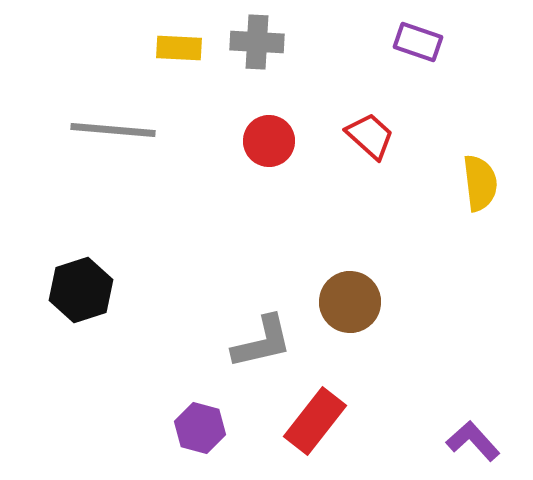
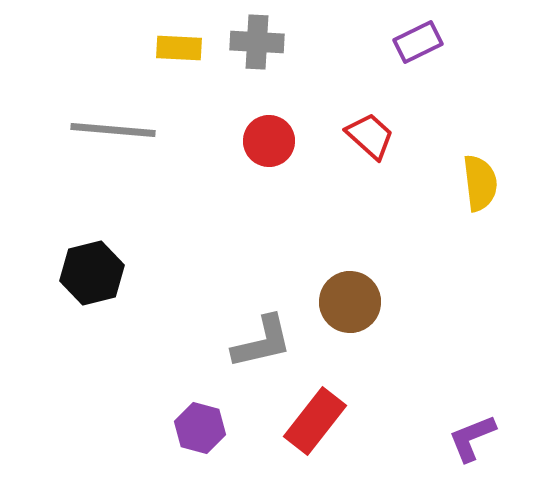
purple rectangle: rotated 45 degrees counterclockwise
black hexagon: moved 11 px right, 17 px up; rotated 4 degrees clockwise
purple L-shape: moved 1 px left, 3 px up; rotated 70 degrees counterclockwise
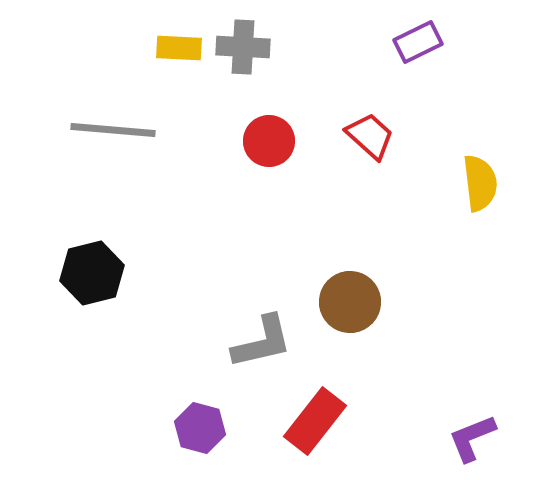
gray cross: moved 14 px left, 5 px down
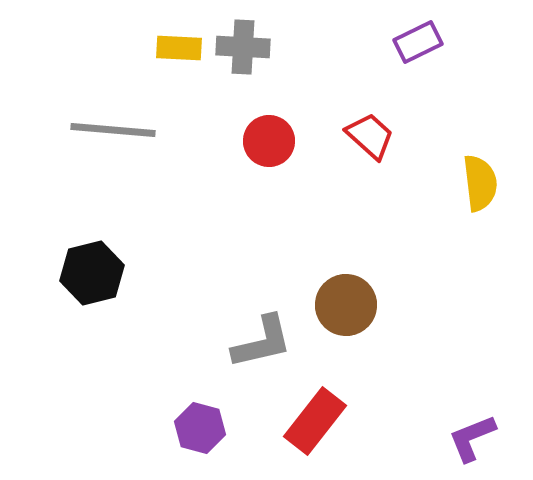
brown circle: moved 4 px left, 3 px down
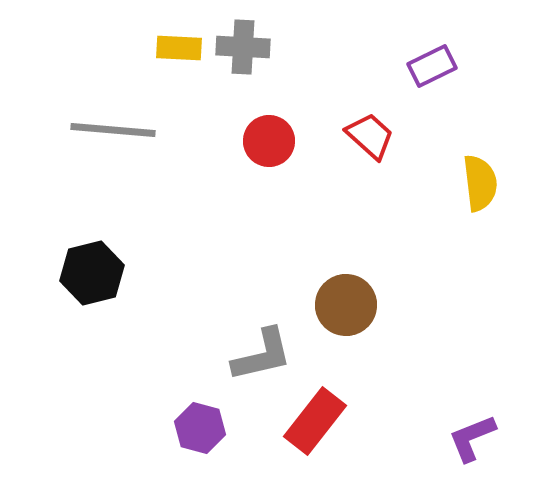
purple rectangle: moved 14 px right, 24 px down
gray L-shape: moved 13 px down
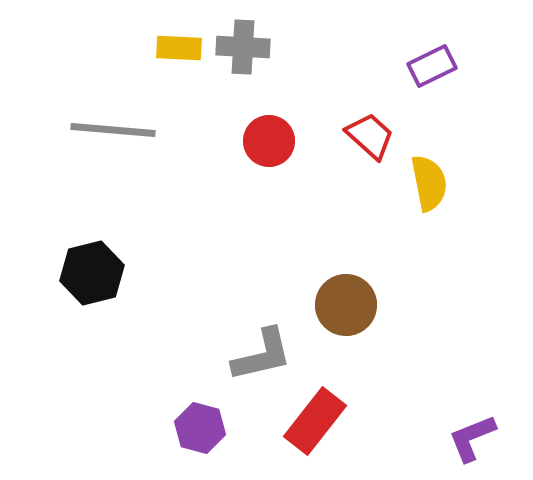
yellow semicircle: moved 51 px left; rotated 4 degrees counterclockwise
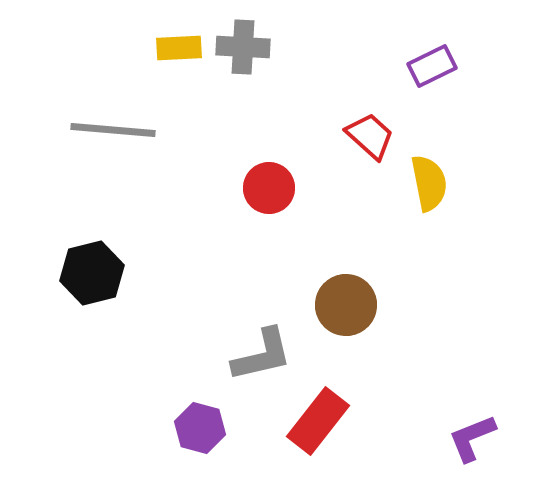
yellow rectangle: rotated 6 degrees counterclockwise
red circle: moved 47 px down
red rectangle: moved 3 px right
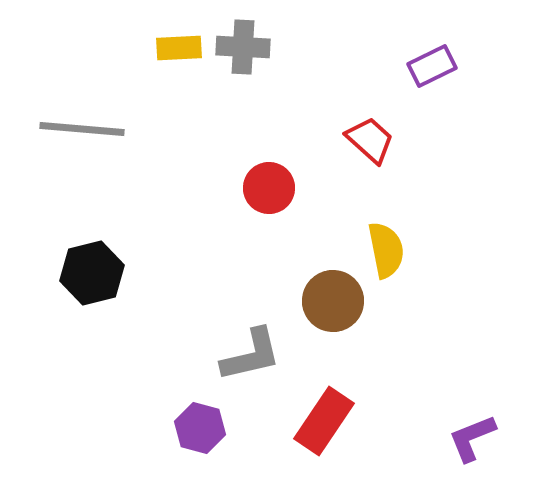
gray line: moved 31 px left, 1 px up
red trapezoid: moved 4 px down
yellow semicircle: moved 43 px left, 67 px down
brown circle: moved 13 px left, 4 px up
gray L-shape: moved 11 px left
red rectangle: moved 6 px right; rotated 4 degrees counterclockwise
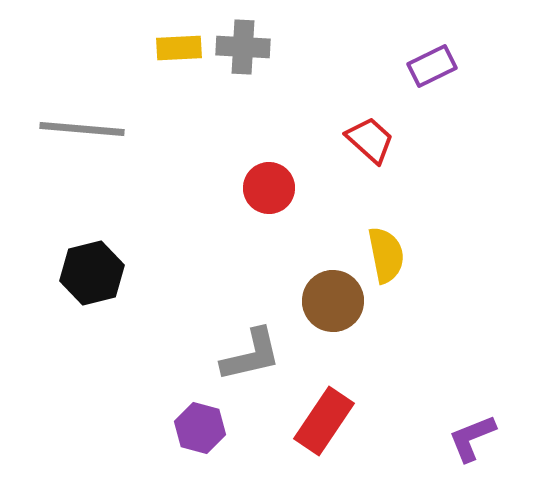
yellow semicircle: moved 5 px down
